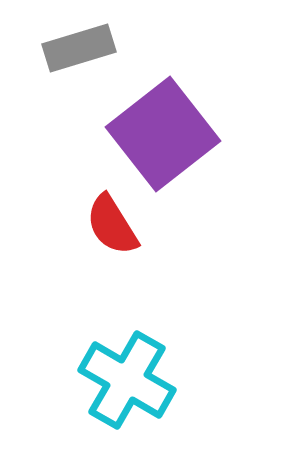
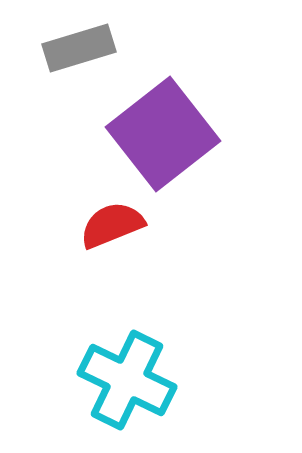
red semicircle: rotated 100 degrees clockwise
cyan cross: rotated 4 degrees counterclockwise
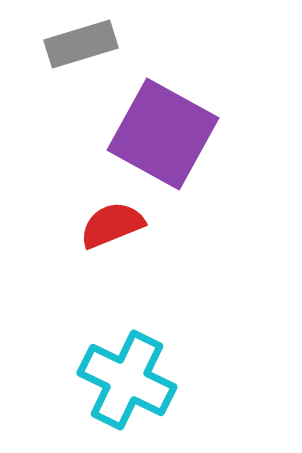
gray rectangle: moved 2 px right, 4 px up
purple square: rotated 23 degrees counterclockwise
